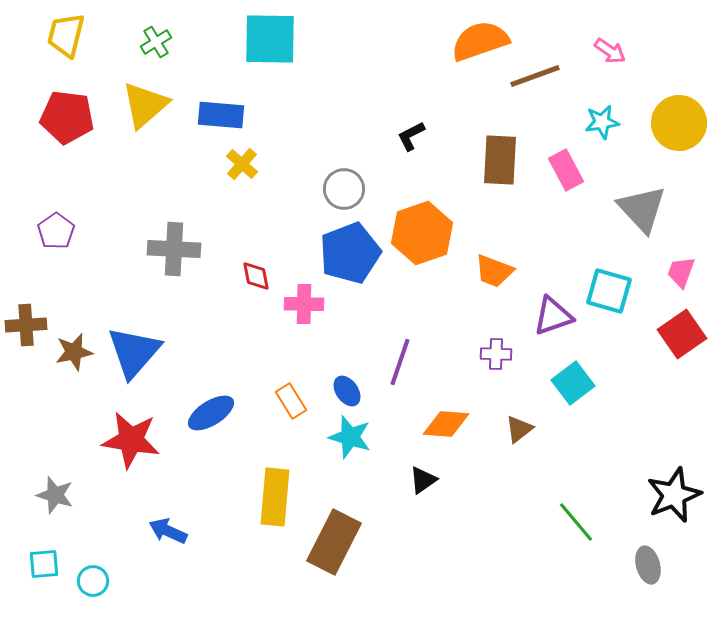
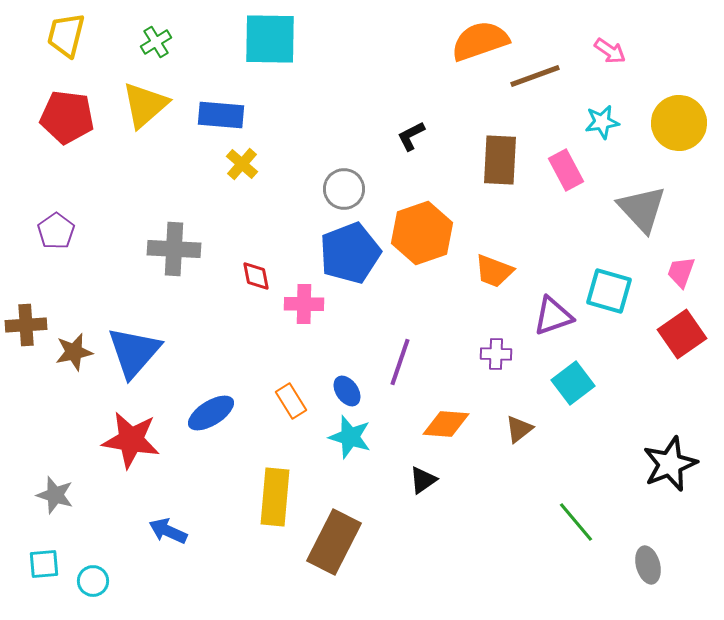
black star at (674, 495): moved 4 px left, 31 px up
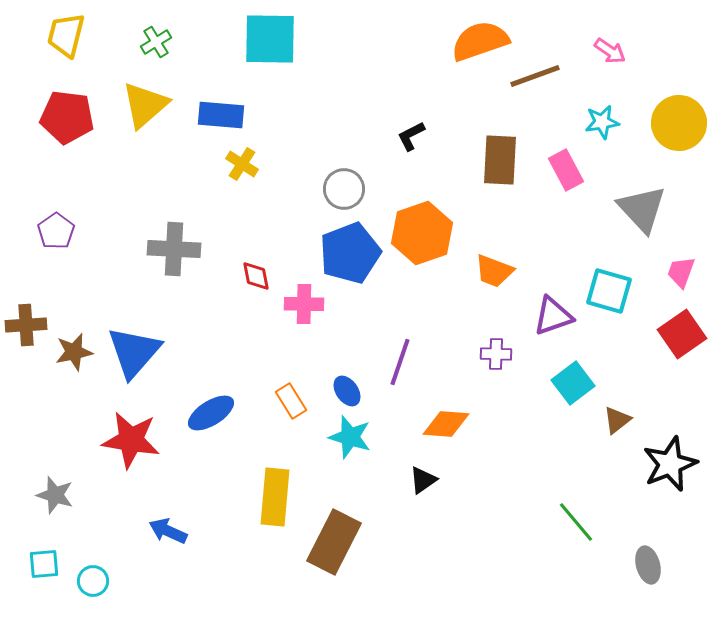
yellow cross at (242, 164): rotated 8 degrees counterclockwise
brown triangle at (519, 429): moved 98 px right, 9 px up
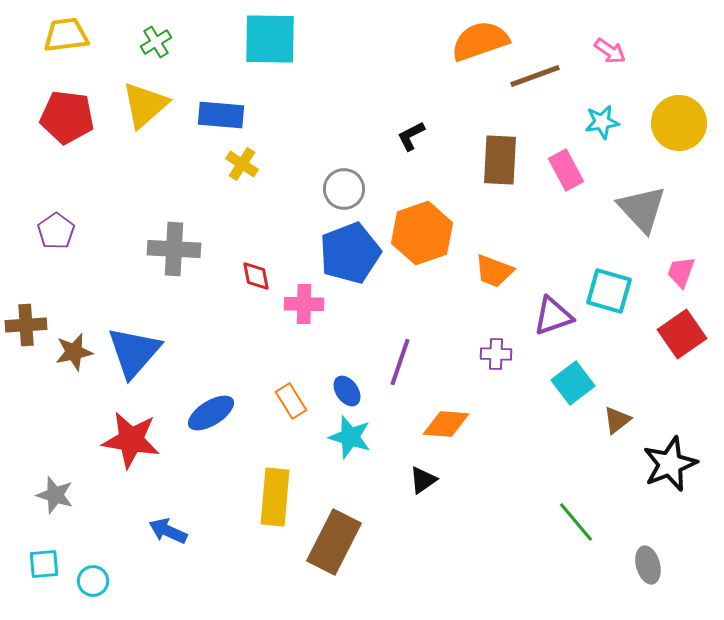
yellow trapezoid at (66, 35): rotated 69 degrees clockwise
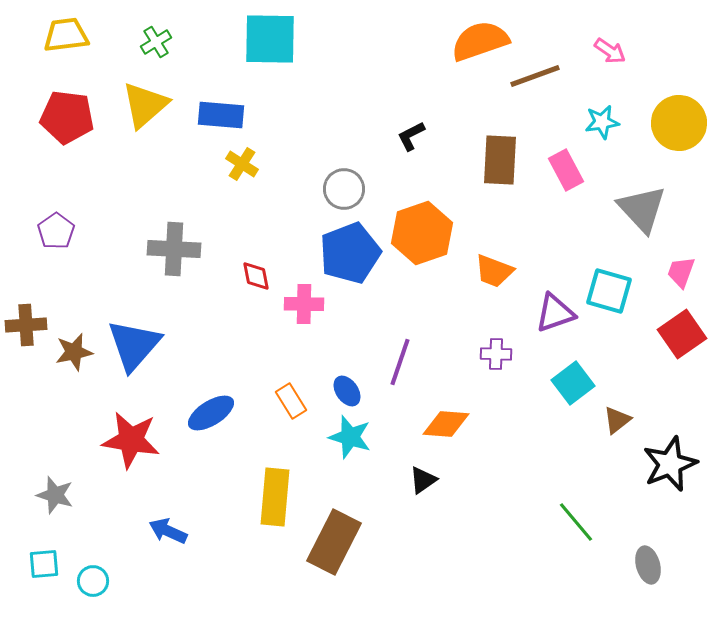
purple triangle at (553, 316): moved 2 px right, 3 px up
blue triangle at (134, 352): moved 7 px up
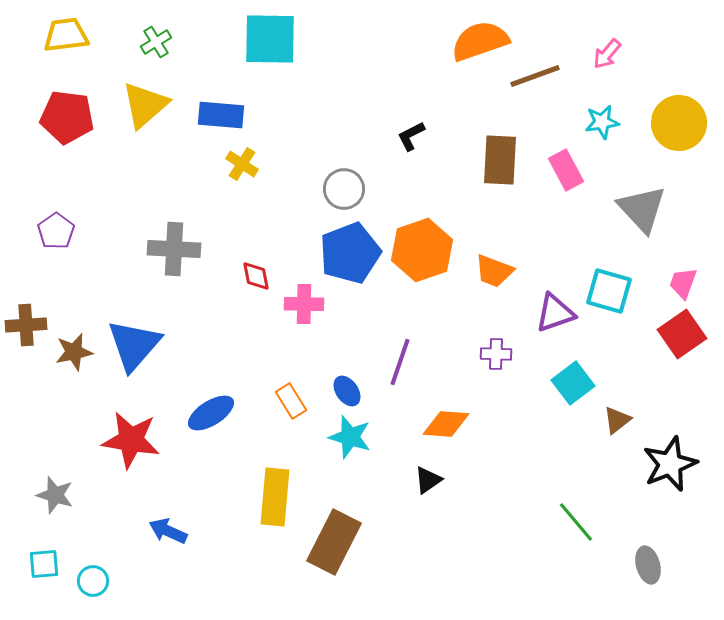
pink arrow at (610, 51): moved 3 px left, 3 px down; rotated 96 degrees clockwise
orange hexagon at (422, 233): moved 17 px down
pink trapezoid at (681, 272): moved 2 px right, 11 px down
black triangle at (423, 480): moved 5 px right
